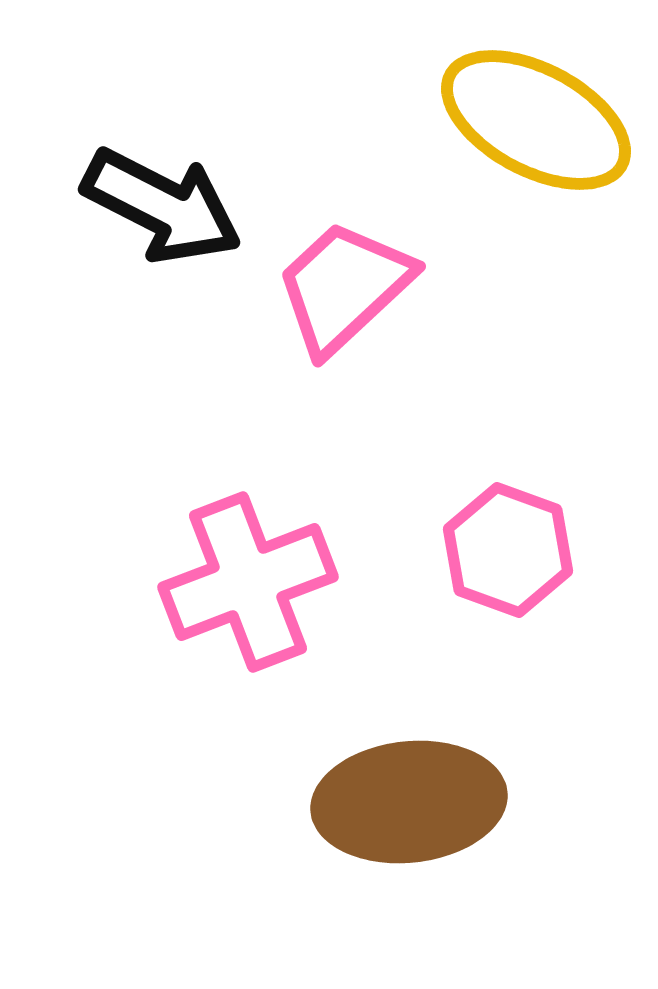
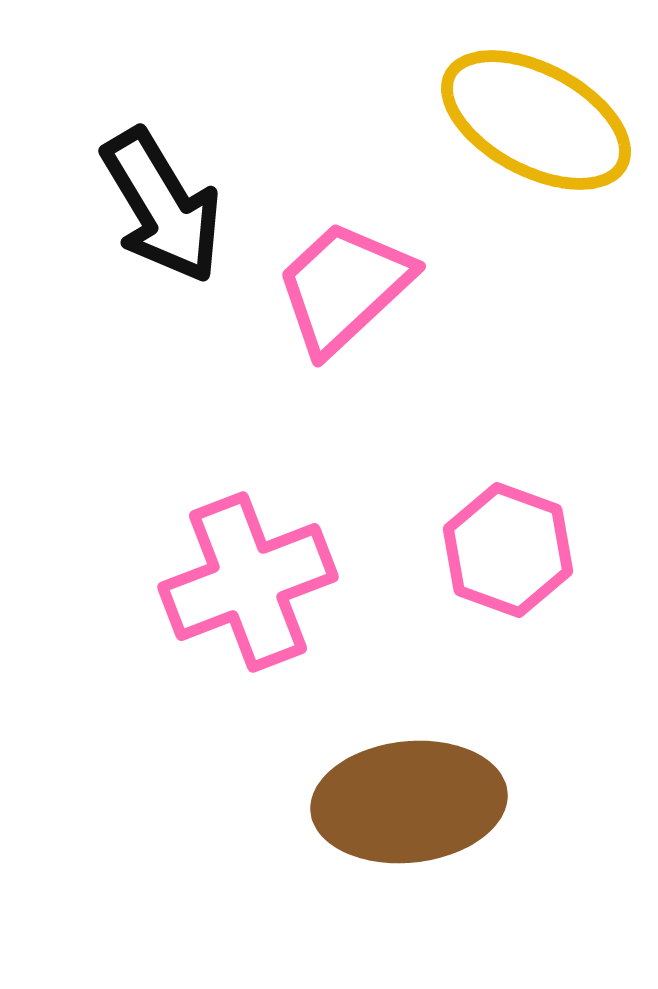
black arrow: rotated 32 degrees clockwise
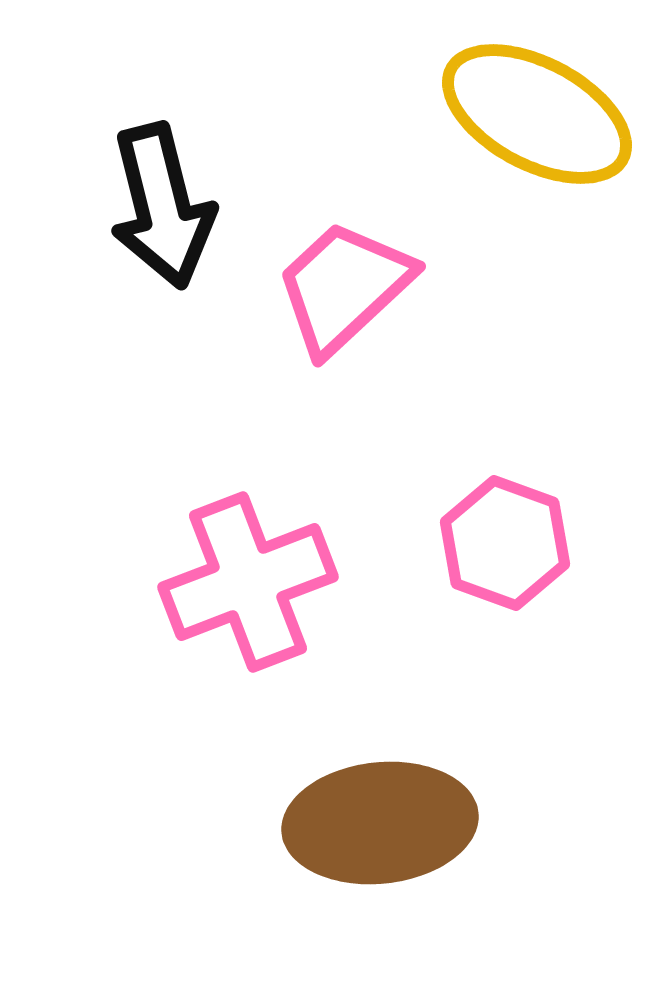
yellow ellipse: moved 1 px right, 6 px up
black arrow: rotated 17 degrees clockwise
pink hexagon: moved 3 px left, 7 px up
brown ellipse: moved 29 px left, 21 px down
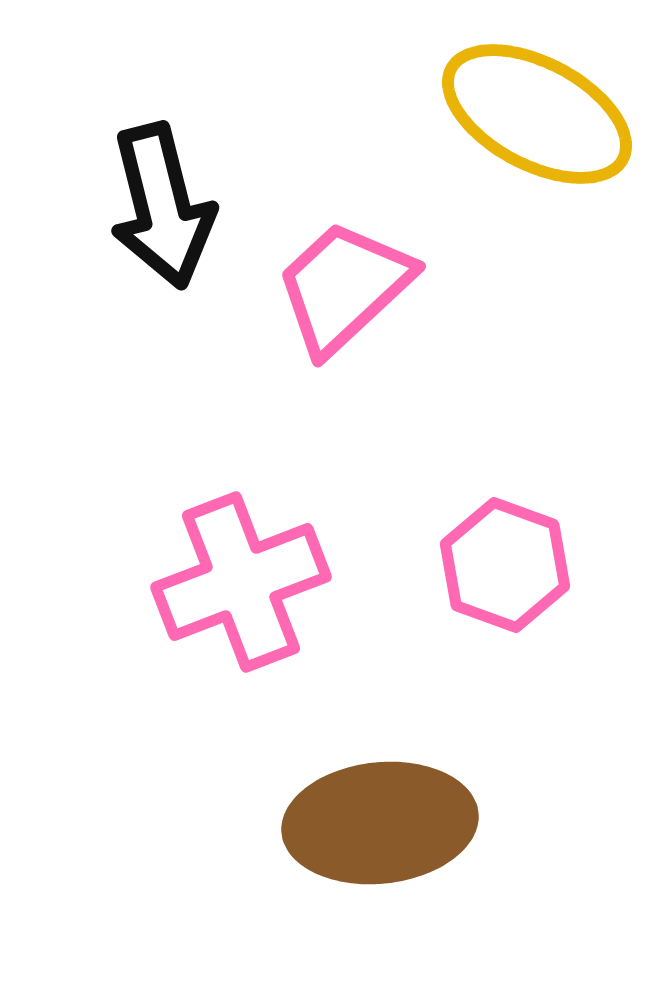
pink hexagon: moved 22 px down
pink cross: moved 7 px left
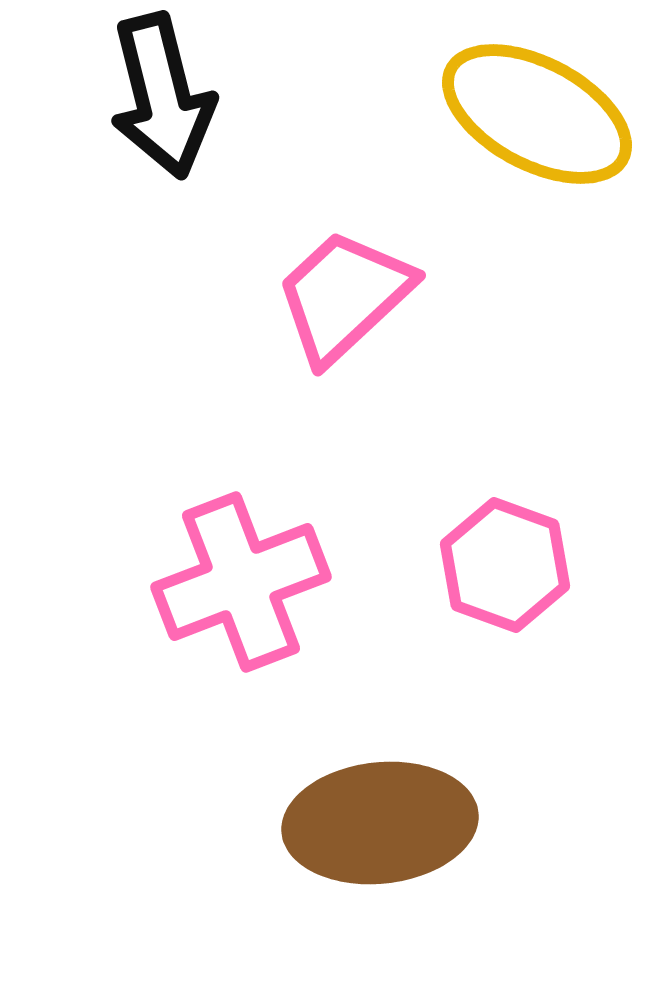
black arrow: moved 110 px up
pink trapezoid: moved 9 px down
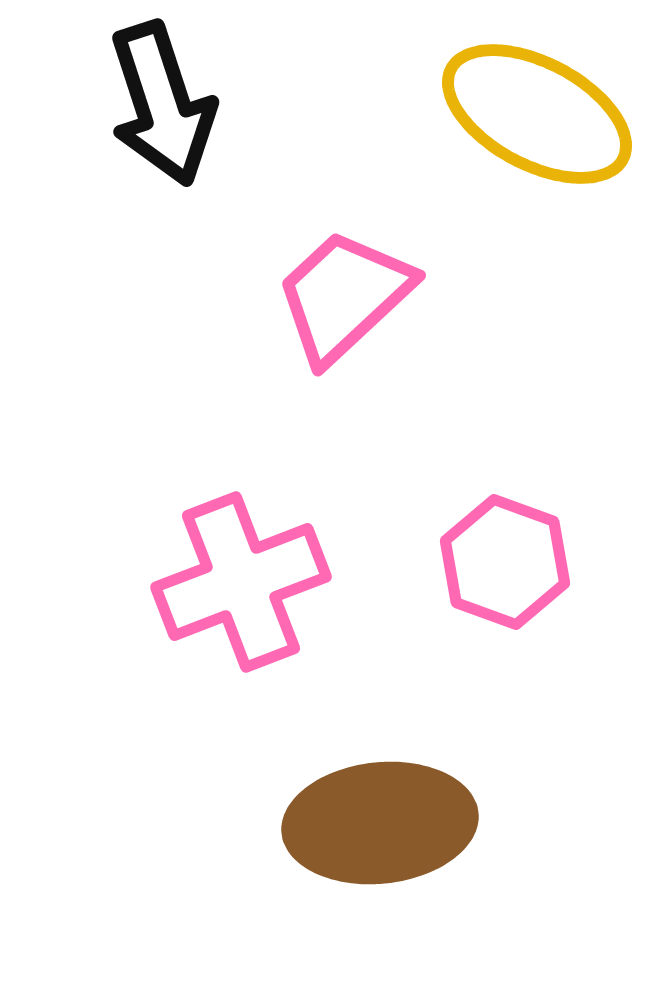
black arrow: moved 8 px down; rotated 4 degrees counterclockwise
pink hexagon: moved 3 px up
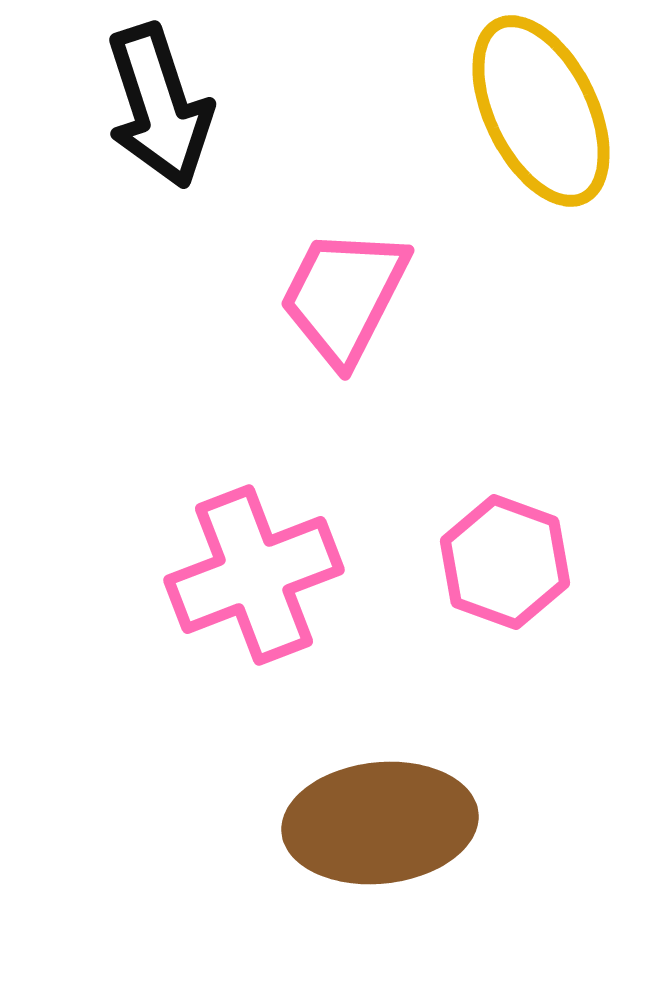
black arrow: moved 3 px left, 2 px down
yellow ellipse: moved 4 px right, 3 px up; rotated 36 degrees clockwise
pink trapezoid: rotated 20 degrees counterclockwise
pink cross: moved 13 px right, 7 px up
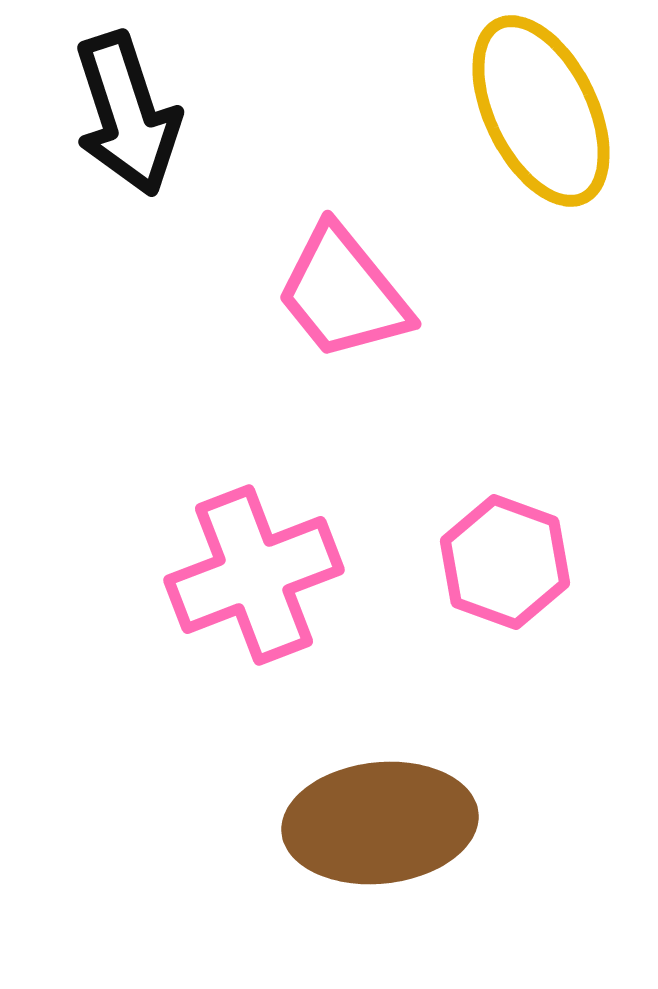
black arrow: moved 32 px left, 8 px down
pink trapezoid: moved 1 px left, 3 px up; rotated 66 degrees counterclockwise
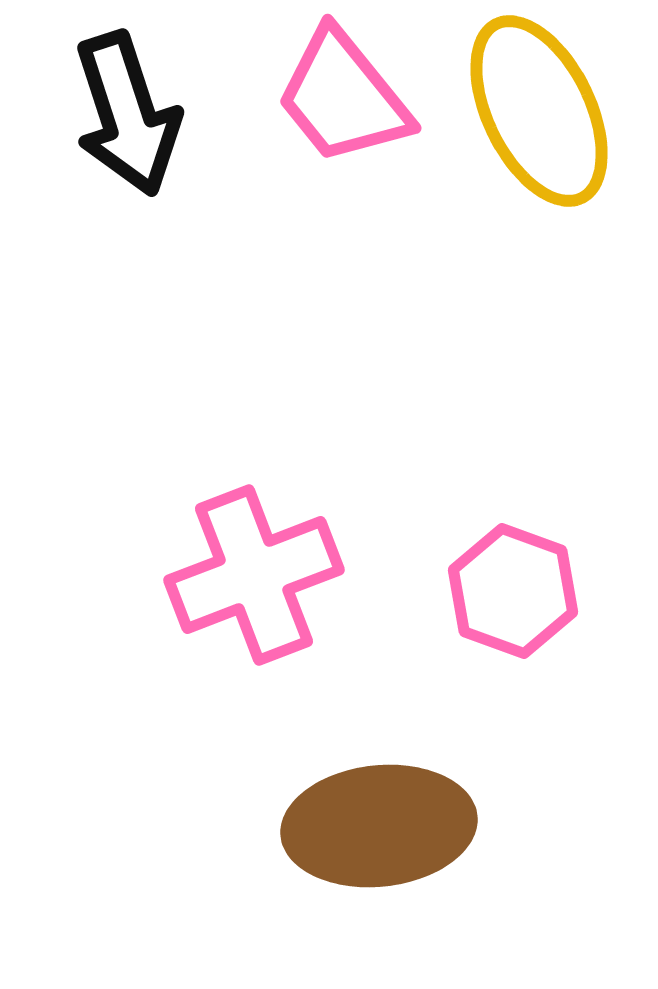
yellow ellipse: moved 2 px left
pink trapezoid: moved 196 px up
pink hexagon: moved 8 px right, 29 px down
brown ellipse: moved 1 px left, 3 px down
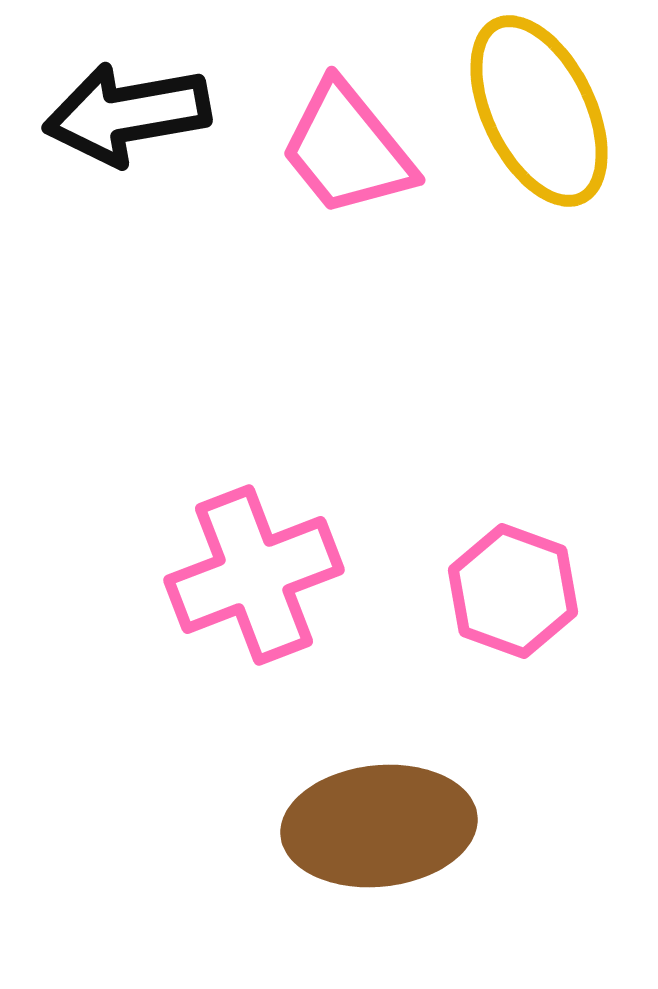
pink trapezoid: moved 4 px right, 52 px down
black arrow: rotated 98 degrees clockwise
